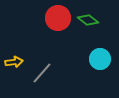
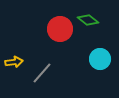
red circle: moved 2 px right, 11 px down
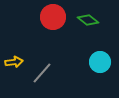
red circle: moved 7 px left, 12 px up
cyan circle: moved 3 px down
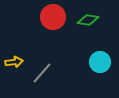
green diamond: rotated 30 degrees counterclockwise
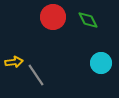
green diamond: rotated 55 degrees clockwise
cyan circle: moved 1 px right, 1 px down
gray line: moved 6 px left, 2 px down; rotated 75 degrees counterclockwise
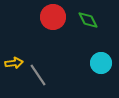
yellow arrow: moved 1 px down
gray line: moved 2 px right
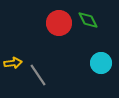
red circle: moved 6 px right, 6 px down
yellow arrow: moved 1 px left
